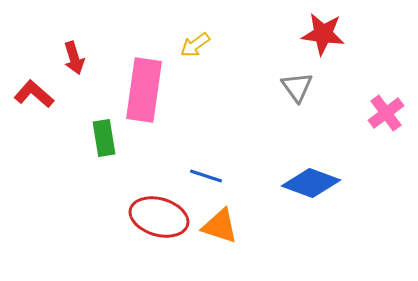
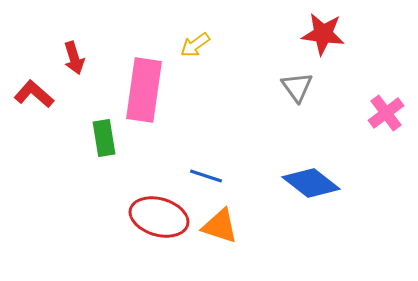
blue diamond: rotated 18 degrees clockwise
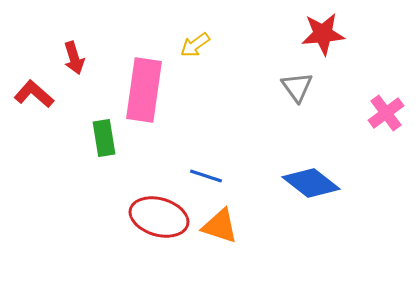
red star: rotated 12 degrees counterclockwise
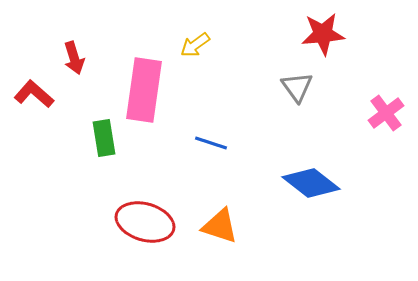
blue line: moved 5 px right, 33 px up
red ellipse: moved 14 px left, 5 px down
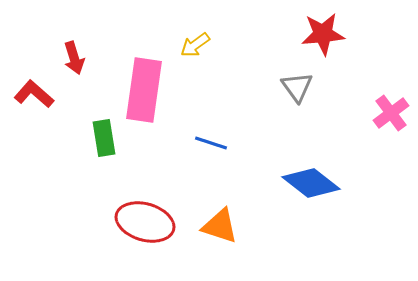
pink cross: moved 5 px right
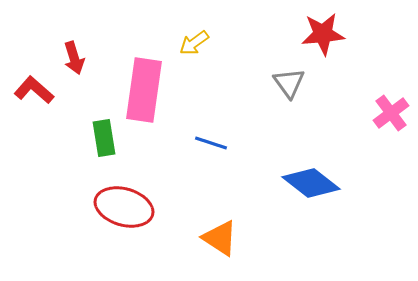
yellow arrow: moved 1 px left, 2 px up
gray triangle: moved 8 px left, 4 px up
red L-shape: moved 4 px up
red ellipse: moved 21 px left, 15 px up
orange triangle: moved 12 px down; rotated 15 degrees clockwise
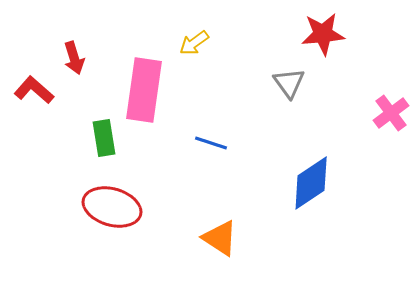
blue diamond: rotated 72 degrees counterclockwise
red ellipse: moved 12 px left
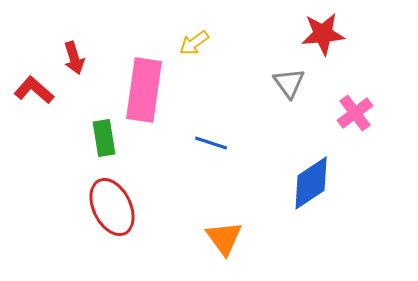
pink cross: moved 36 px left
red ellipse: rotated 48 degrees clockwise
orange triangle: moved 4 px right; rotated 21 degrees clockwise
